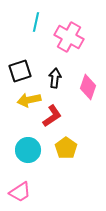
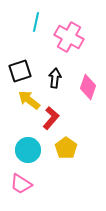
yellow arrow: rotated 50 degrees clockwise
red L-shape: moved 1 px left, 2 px down; rotated 15 degrees counterclockwise
pink trapezoid: moved 1 px right, 8 px up; rotated 65 degrees clockwise
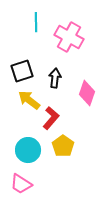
cyan line: rotated 12 degrees counterclockwise
black square: moved 2 px right
pink diamond: moved 1 px left, 6 px down
yellow pentagon: moved 3 px left, 2 px up
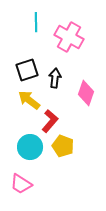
black square: moved 5 px right, 1 px up
pink diamond: moved 1 px left
red L-shape: moved 1 px left, 3 px down
yellow pentagon: rotated 15 degrees counterclockwise
cyan circle: moved 2 px right, 3 px up
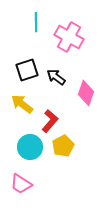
black arrow: moved 1 px right, 1 px up; rotated 60 degrees counterclockwise
yellow arrow: moved 7 px left, 4 px down
yellow pentagon: rotated 25 degrees clockwise
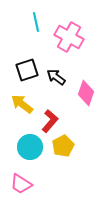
cyan line: rotated 12 degrees counterclockwise
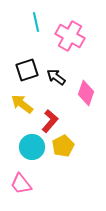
pink cross: moved 1 px right, 1 px up
cyan circle: moved 2 px right
pink trapezoid: rotated 20 degrees clockwise
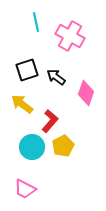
pink trapezoid: moved 4 px right, 5 px down; rotated 25 degrees counterclockwise
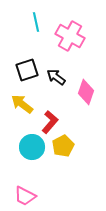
pink diamond: moved 1 px up
red L-shape: moved 1 px down
pink trapezoid: moved 7 px down
